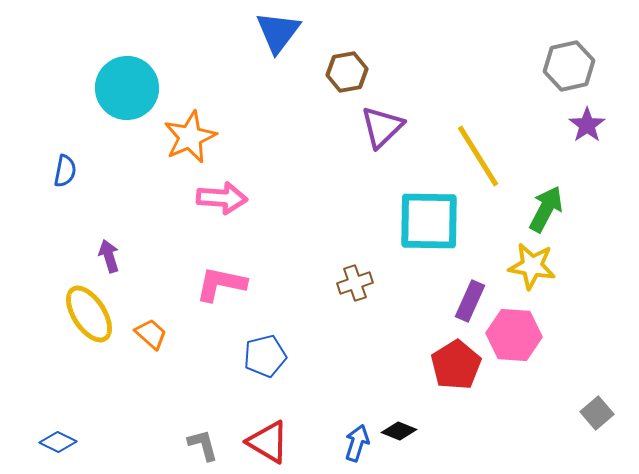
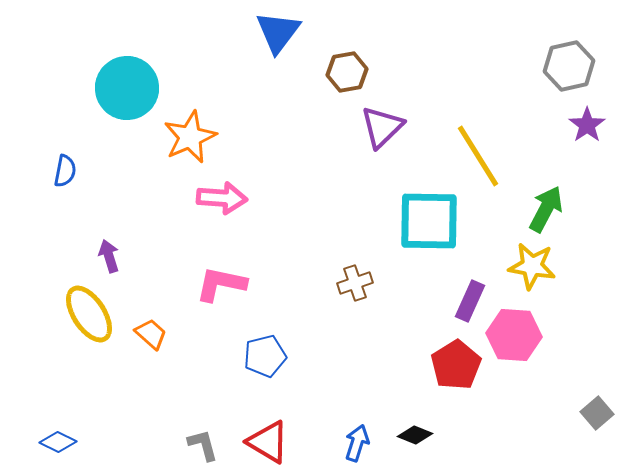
black diamond: moved 16 px right, 4 px down
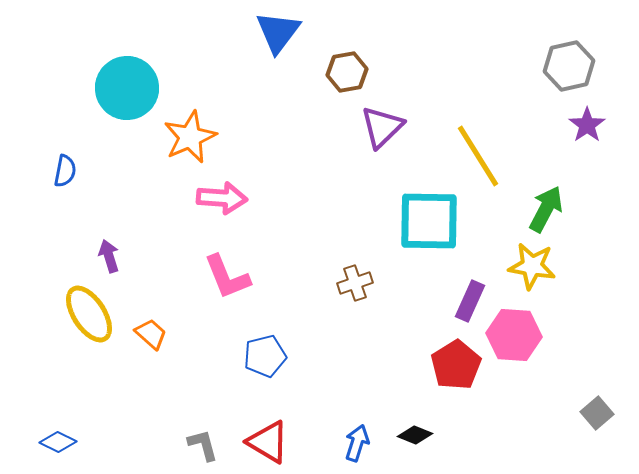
pink L-shape: moved 6 px right, 7 px up; rotated 124 degrees counterclockwise
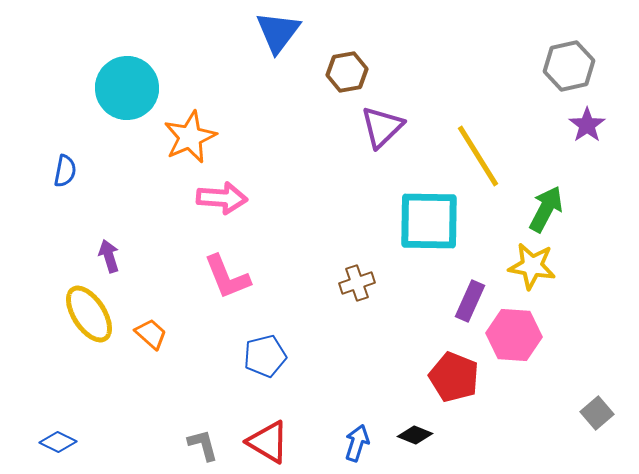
brown cross: moved 2 px right
red pentagon: moved 2 px left, 12 px down; rotated 18 degrees counterclockwise
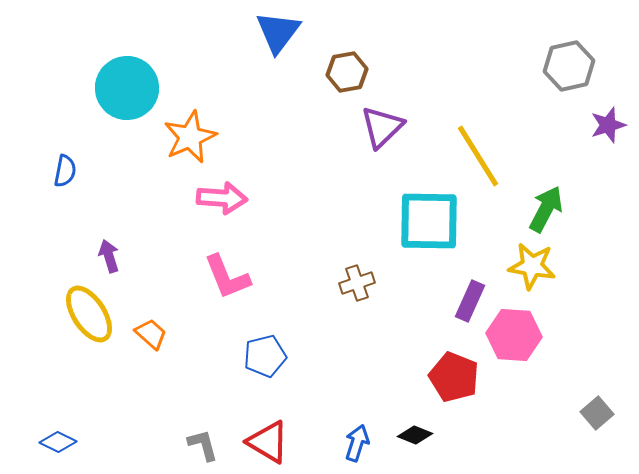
purple star: moved 21 px right; rotated 18 degrees clockwise
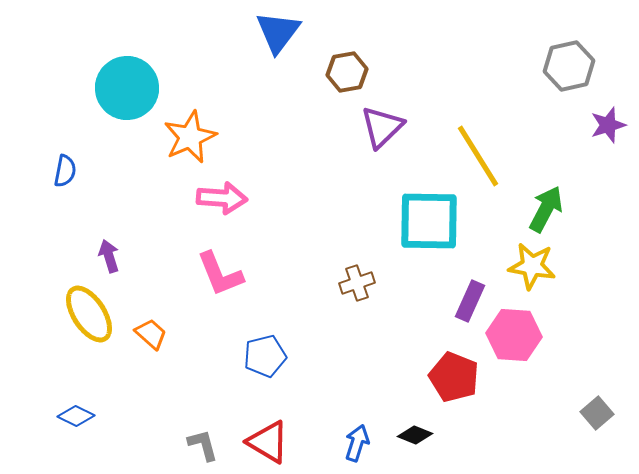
pink L-shape: moved 7 px left, 3 px up
blue diamond: moved 18 px right, 26 px up
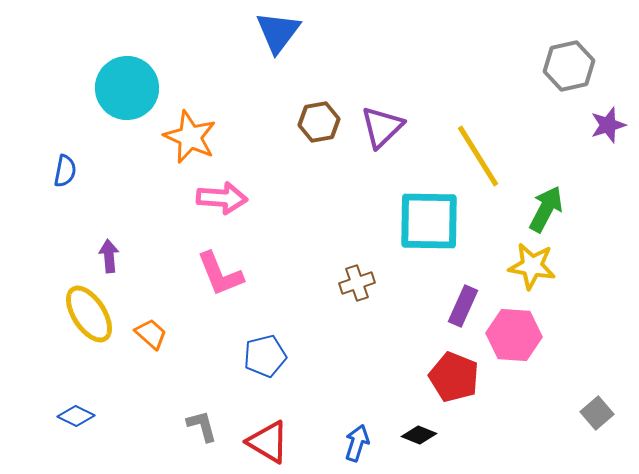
brown hexagon: moved 28 px left, 50 px down
orange star: rotated 24 degrees counterclockwise
purple arrow: rotated 12 degrees clockwise
purple rectangle: moved 7 px left, 5 px down
black diamond: moved 4 px right
gray L-shape: moved 1 px left, 19 px up
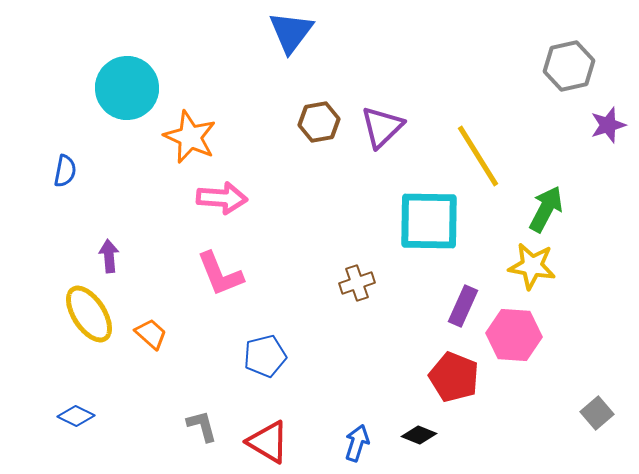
blue triangle: moved 13 px right
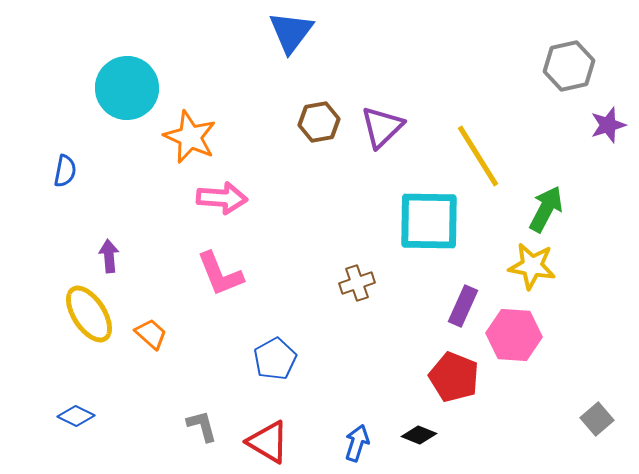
blue pentagon: moved 10 px right, 3 px down; rotated 15 degrees counterclockwise
gray square: moved 6 px down
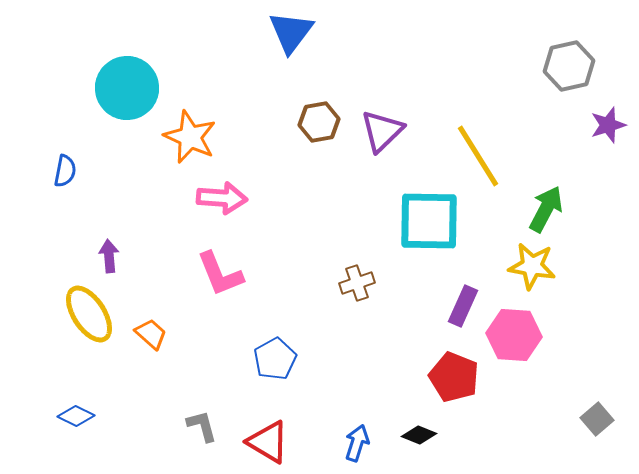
purple triangle: moved 4 px down
